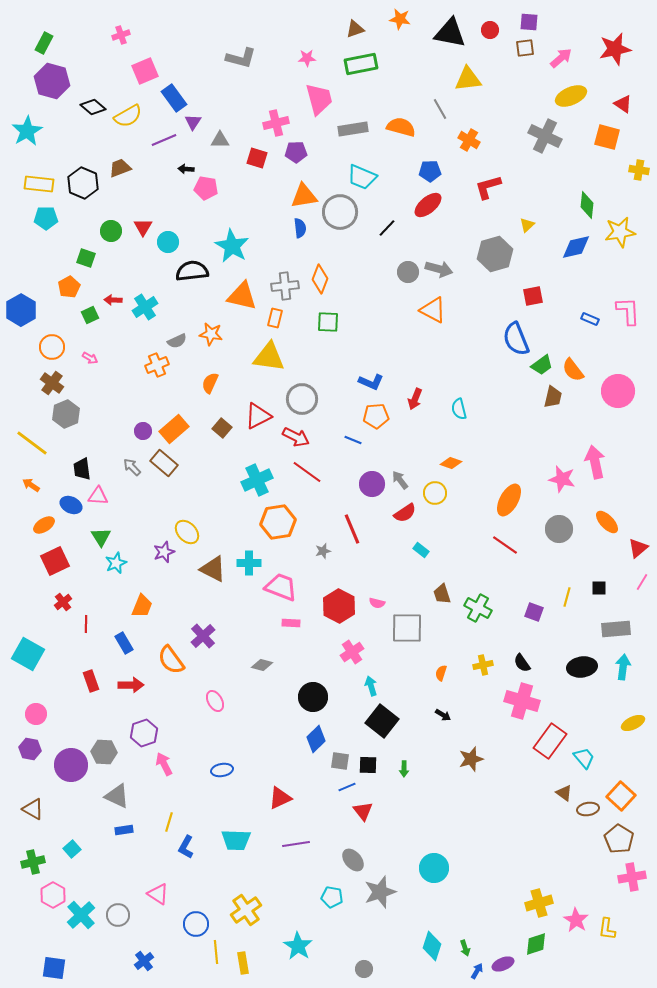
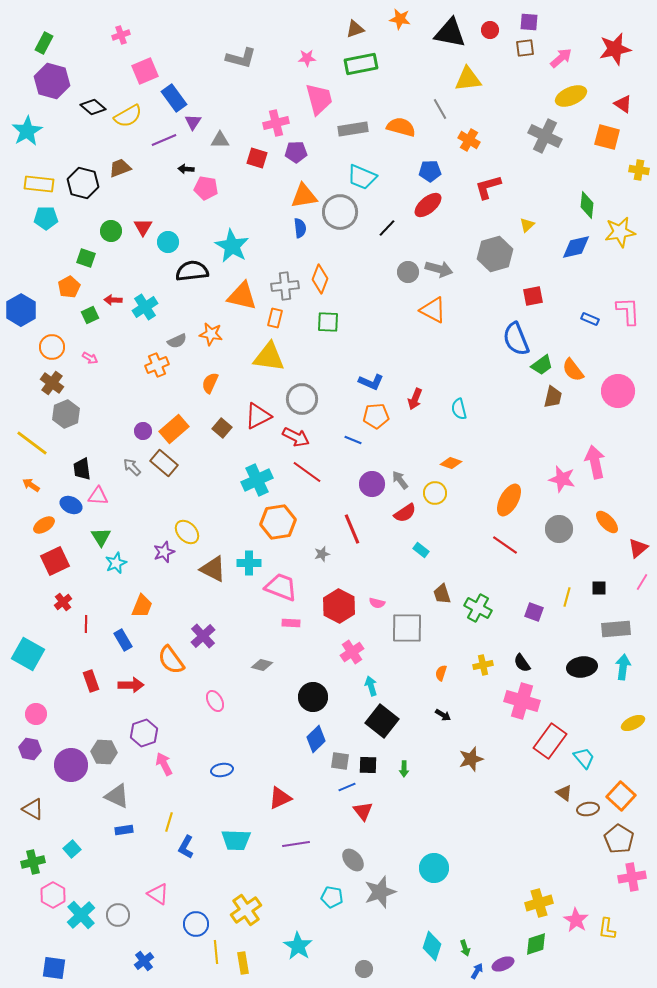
black hexagon at (83, 183): rotated 8 degrees counterclockwise
gray star at (323, 551): moved 1 px left, 3 px down
blue rectangle at (124, 643): moved 1 px left, 3 px up
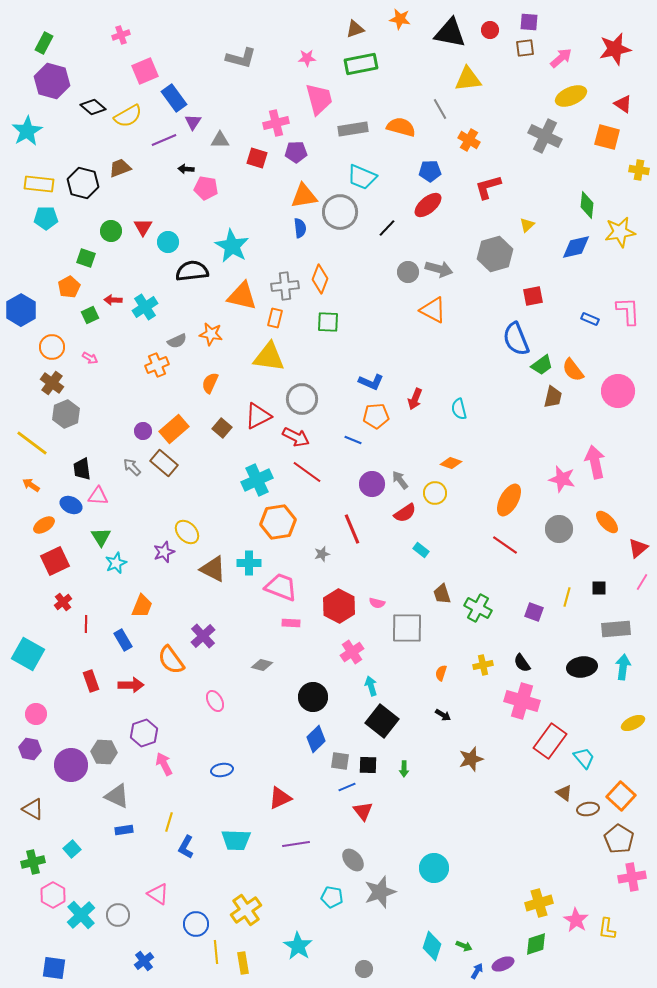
green arrow at (465, 948): moved 1 px left, 2 px up; rotated 49 degrees counterclockwise
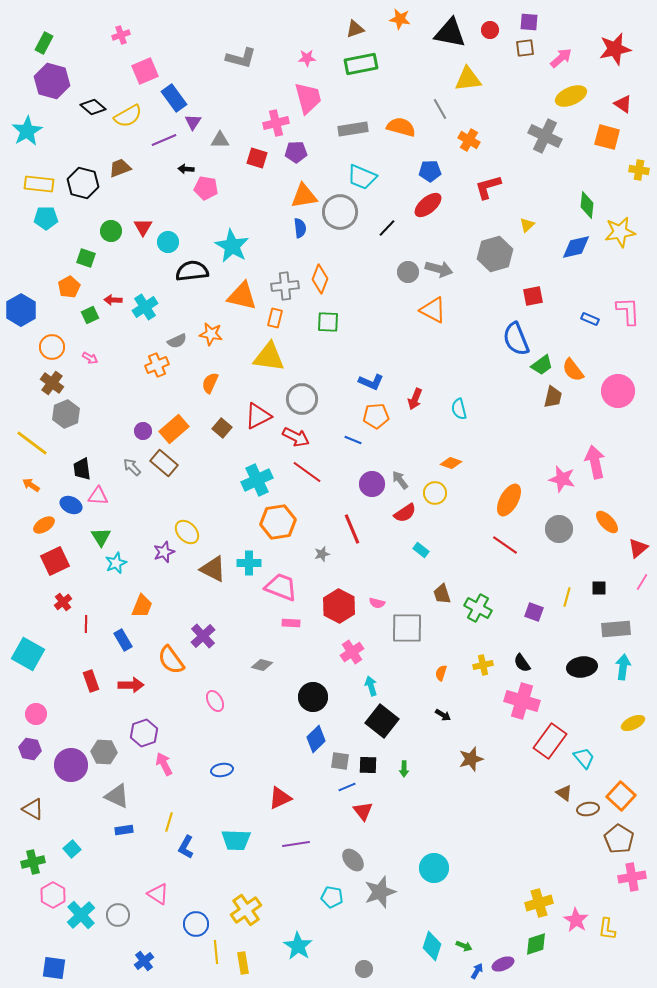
pink trapezoid at (319, 99): moved 11 px left, 1 px up
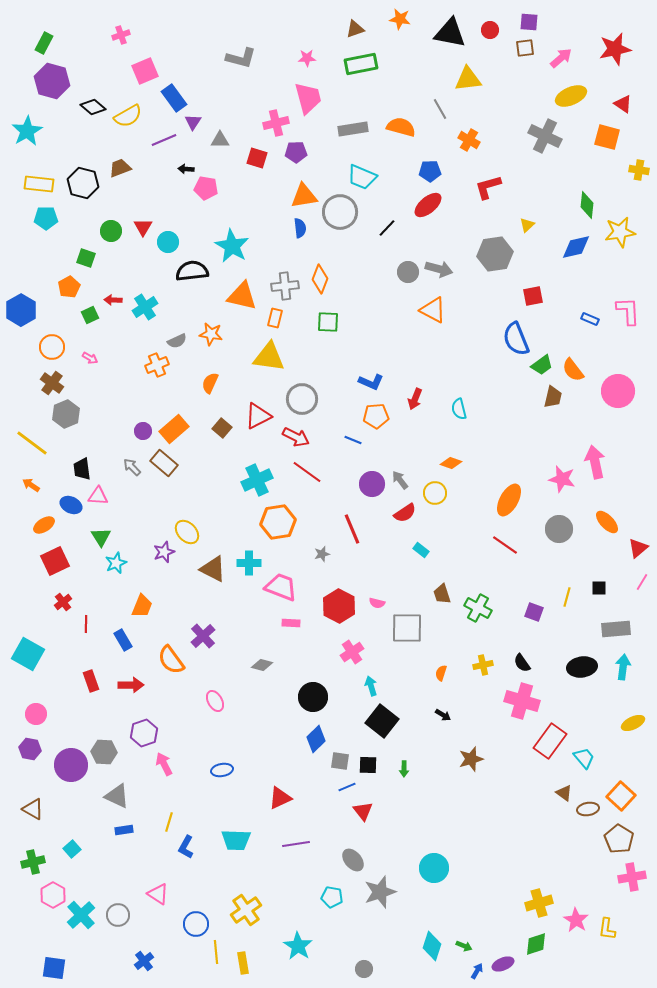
gray hexagon at (495, 254): rotated 8 degrees clockwise
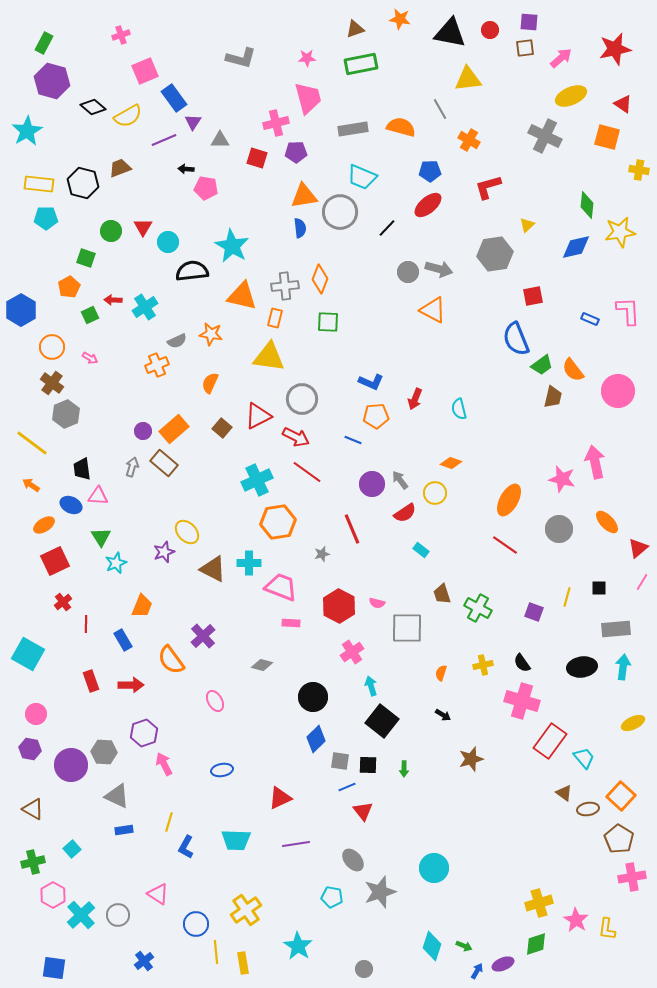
gray arrow at (132, 467): rotated 60 degrees clockwise
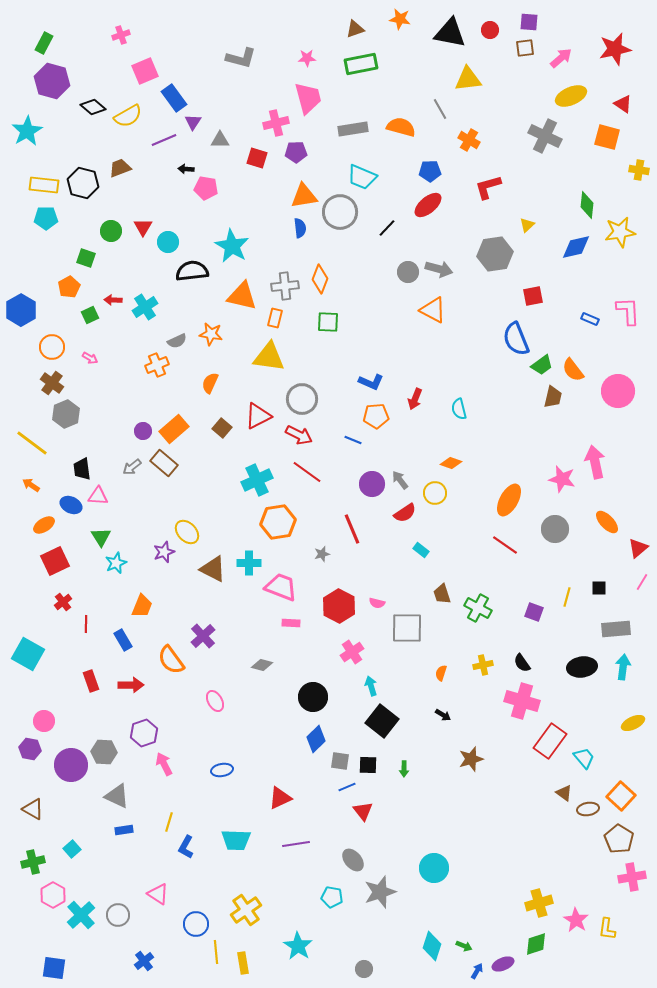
yellow rectangle at (39, 184): moved 5 px right, 1 px down
red arrow at (296, 437): moved 3 px right, 2 px up
gray arrow at (132, 467): rotated 144 degrees counterclockwise
gray circle at (559, 529): moved 4 px left
pink circle at (36, 714): moved 8 px right, 7 px down
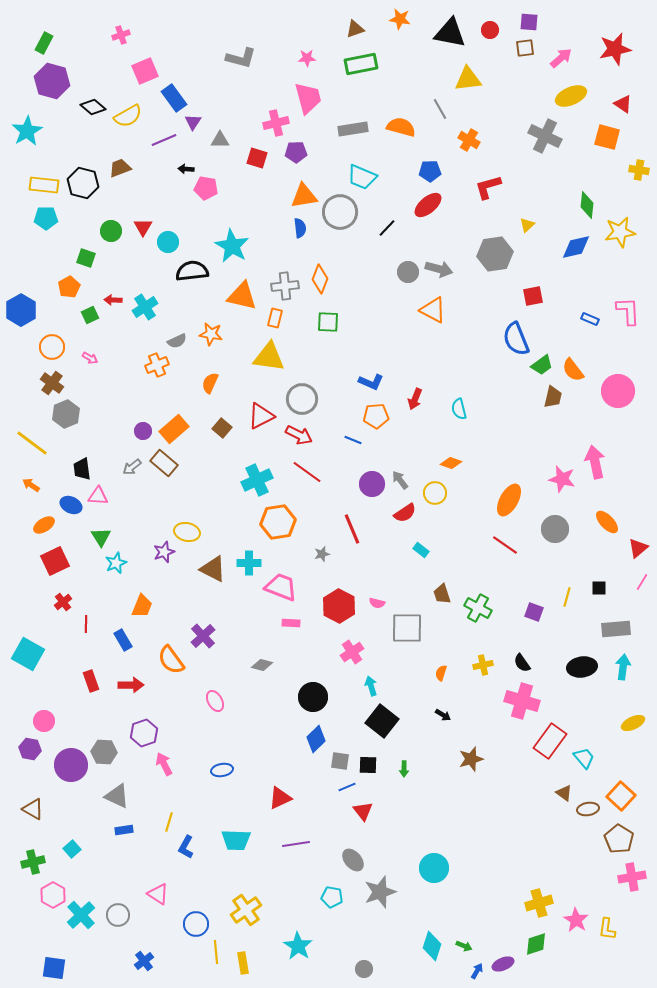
red triangle at (258, 416): moved 3 px right
yellow ellipse at (187, 532): rotated 35 degrees counterclockwise
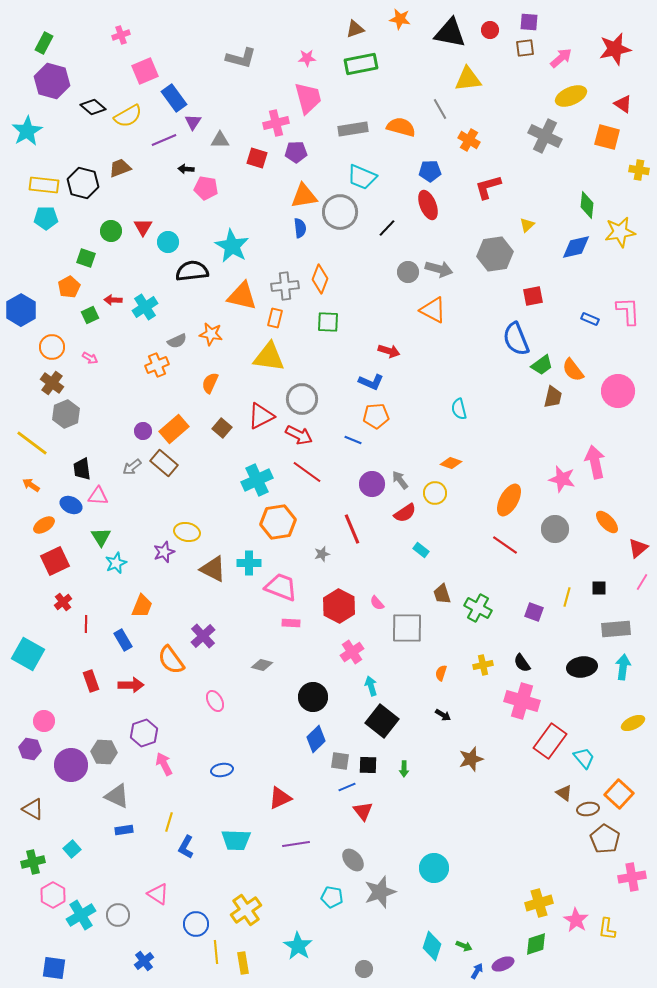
red ellipse at (428, 205): rotated 72 degrees counterclockwise
red arrow at (415, 399): moved 26 px left, 48 px up; rotated 95 degrees counterclockwise
pink semicircle at (377, 603): rotated 35 degrees clockwise
orange square at (621, 796): moved 2 px left, 2 px up
brown pentagon at (619, 839): moved 14 px left
cyan cross at (81, 915): rotated 12 degrees clockwise
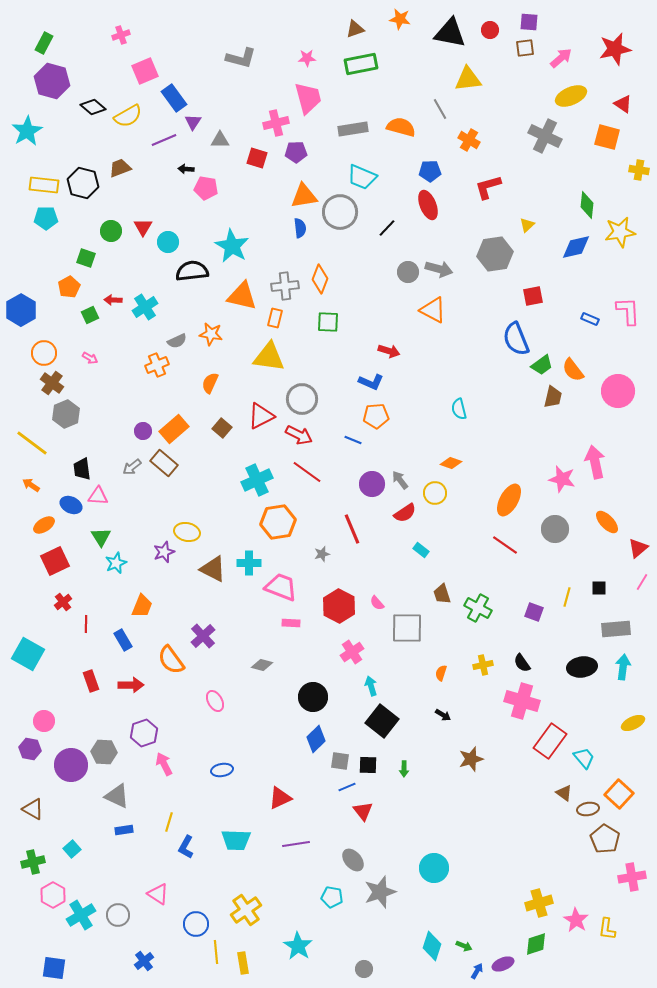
orange circle at (52, 347): moved 8 px left, 6 px down
